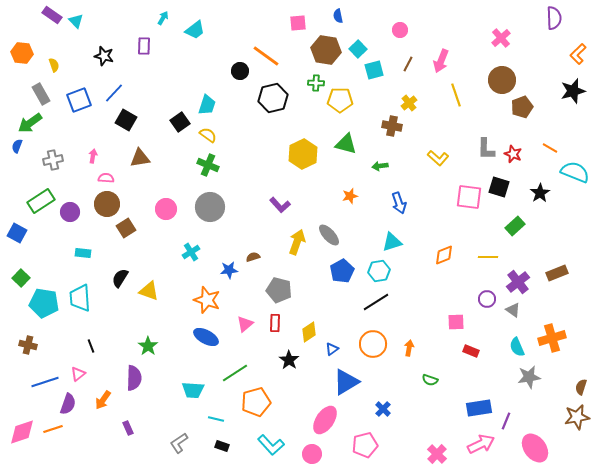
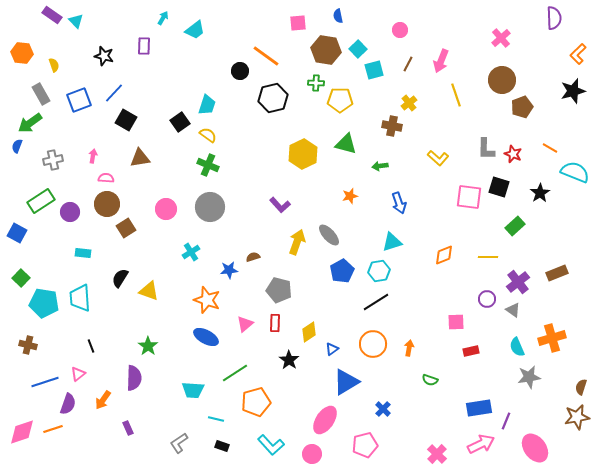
red rectangle at (471, 351): rotated 35 degrees counterclockwise
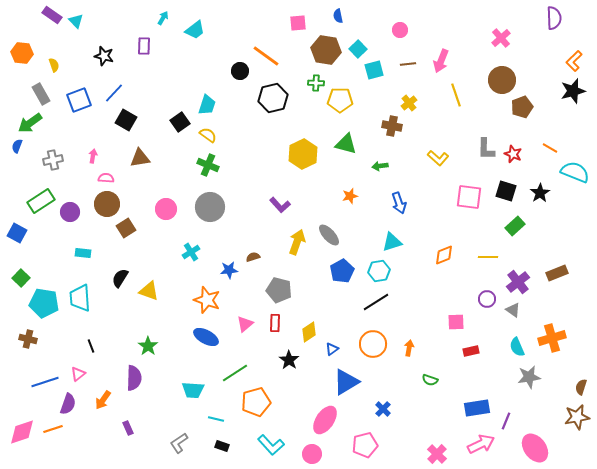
orange L-shape at (578, 54): moved 4 px left, 7 px down
brown line at (408, 64): rotated 56 degrees clockwise
black square at (499, 187): moved 7 px right, 4 px down
brown cross at (28, 345): moved 6 px up
blue rectangle at (479, 408): moved 2 px left
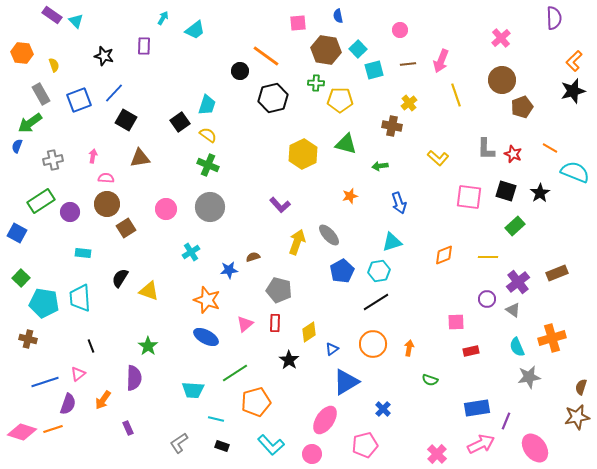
pink diamond at (22, 432): rotated 36 degrees clockwise
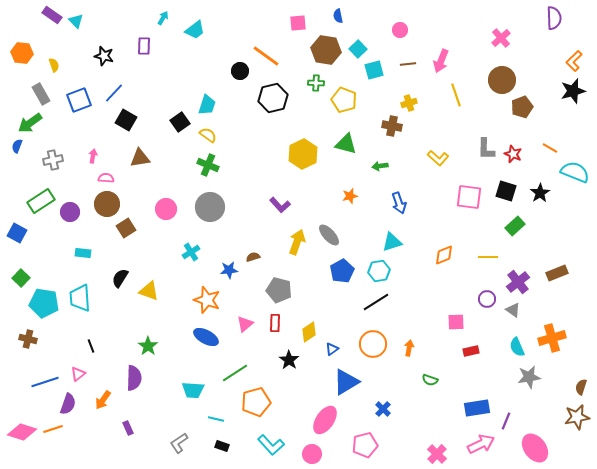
yellow pentagon at (340, 100): moved 4 px right; rotated 20 degrees clockwise
yellow cross at (409, 103): rotated 21 degrees clockwise
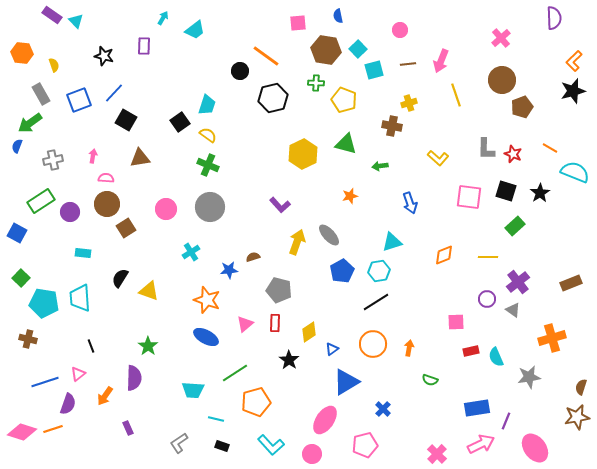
blue arrow at (399, 203): moved 11 px right
brown rectangle at (557, 273): moved 14 px right, 10 px down
cyan semicircle at (517, 347): moved 21 px left, 10 px down
orange arrow at (103, 400): moved 2 px right, 4 px up
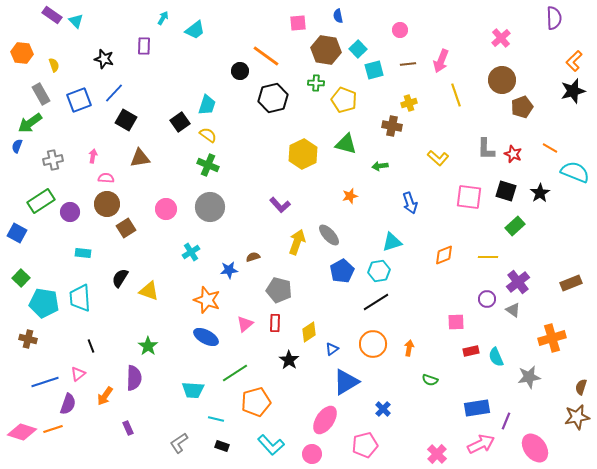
black star at (104, 56): moved 3 px down
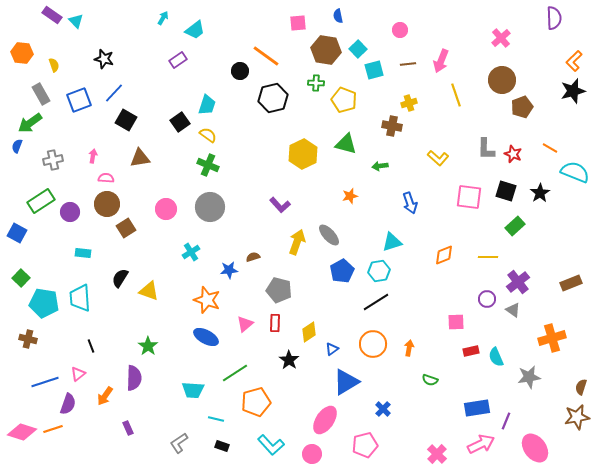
purple rectangle at (144, 46): moved 34 px right, 14 px down; rotated 54 degrees clockwise
